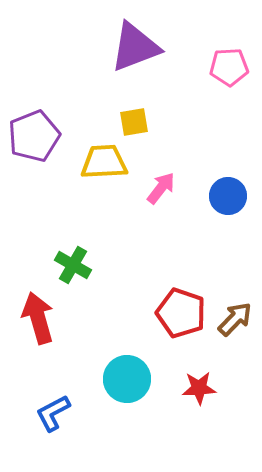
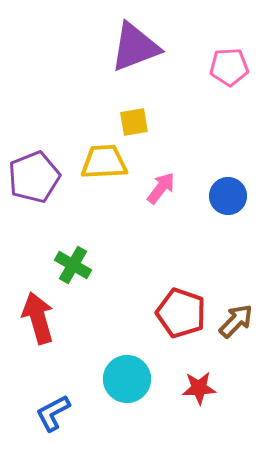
purple pentagon: moved 41 px down
brown arrow: moved 1 px right, 2 px down
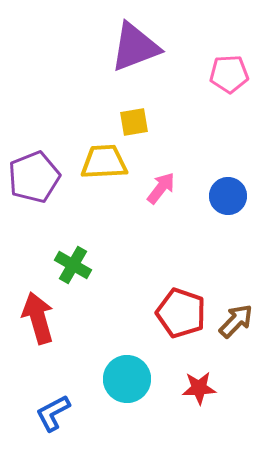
pink pentagon: moved 7 px down
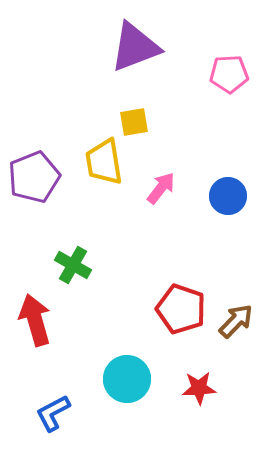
yellow trapezoid: rotated 96 degrees counterclockwise
red pentagon: moved 4 px up
red arrow: moved 3 px left, 2 px down
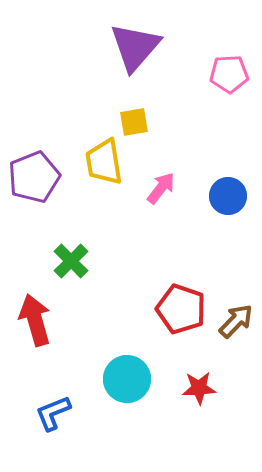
purple triangle: rotated 28 degrees counterclockwise
green cross: moved 2 px left, 4 px up; rotated 15 degrees clockwise
blue L-shape: rotated 6 degrees clockwise
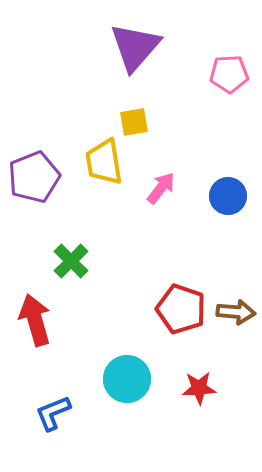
brown arrow: moved 9 px up; rotated 51 degrees clockwise
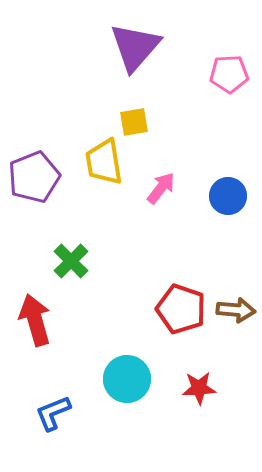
brown arrow: moved 2 px up
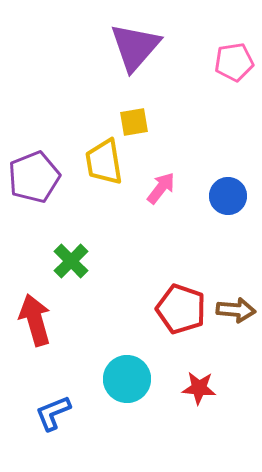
pink pentagon: moved 5 px right, 12 px up; rotated 6 degrees counterclockwise
red star: rotated 8 degrees clockwise
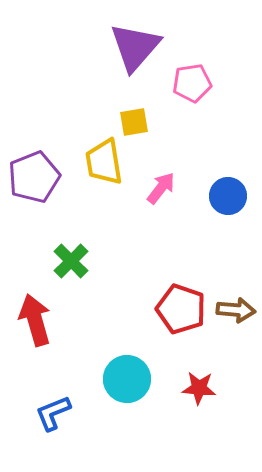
pink pentagon: moved 42 px left, 21 px down
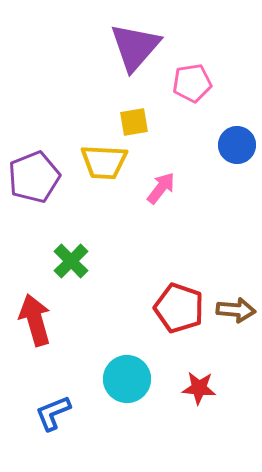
yellow trapezoid: rotated 78 degrees counterclockwise
blue circle: moved 9 px right, 51 px up
red pentagon: moved 2 px left, 1 px up
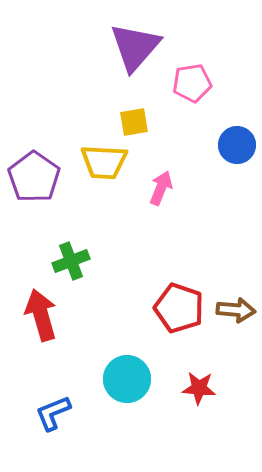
purple pentagon: rotated 15 degrees counterclockwise
pink arrow: rotated 16 degrees counterclockwise
green cross: rotated 24 degrees clockwise
red arrow: moved 6 px right, 5 px up
